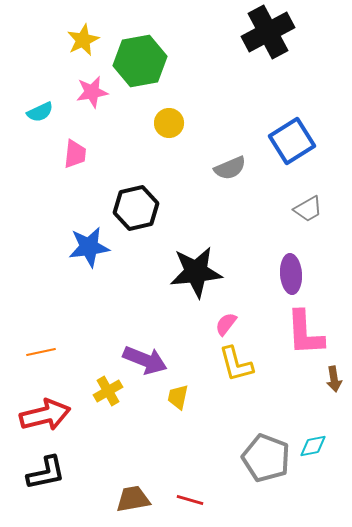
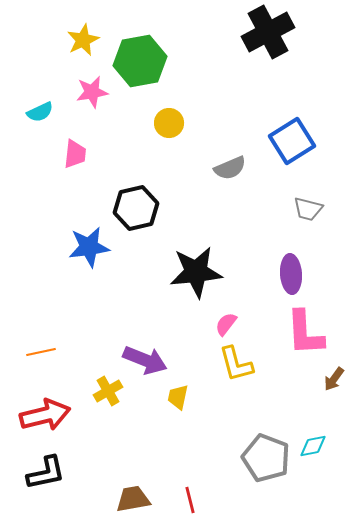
gray trapezoid: rotated 44 degrees clockwise
brown arrow: rotated 45 degrees clockwise
red line: rotated 60 degrees clockwise
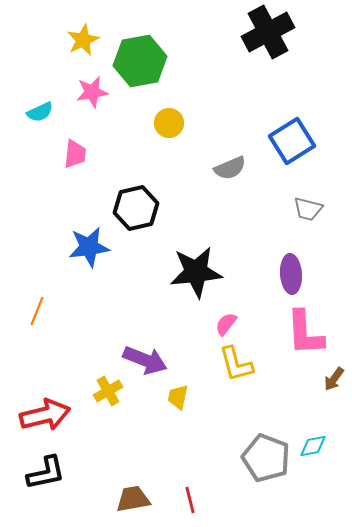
orange line: moved 4 px left, 41 px up; rotated 56 degrees counterclockwise
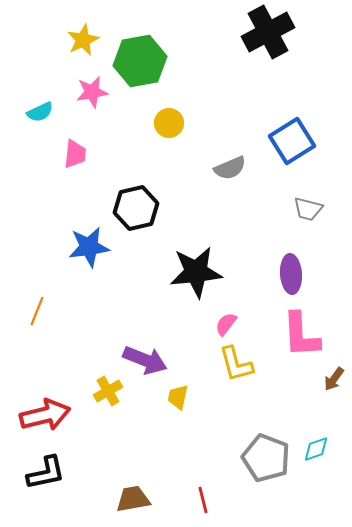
pink L-shape: moved 4 px left, 2 px down
cyan diamond: moved 3 px right, 3 px down; rotated 8 degrees counterclockwise
red line: moved 13 px right
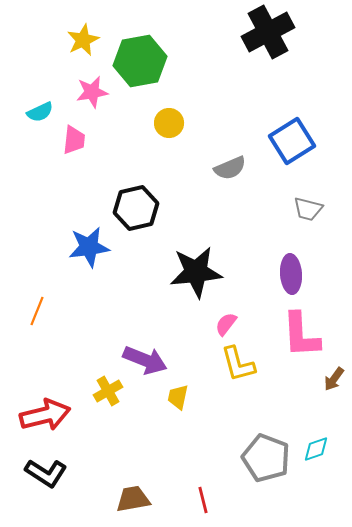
pink trapezoid: moved 1 px left, 14 px up
yellow L-shape: moved 2 px right
black L-shape: rotated 45 degrees clockwise
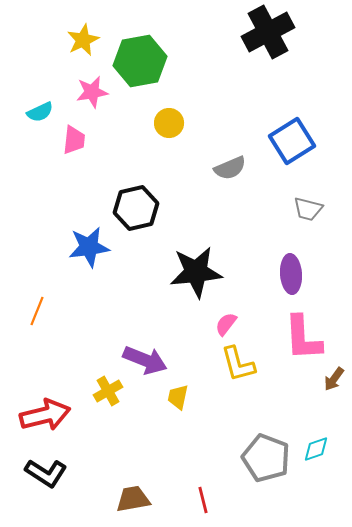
pink L-shape: moved 2 px right, 3 px down
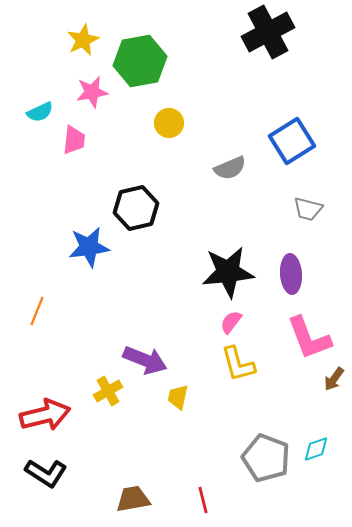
black star: moved 32 px right
pink semicircle: moved 5 px right, 2 px up
pink L-shape: moved 6 px right; rotated 18 degrees counterclockwise
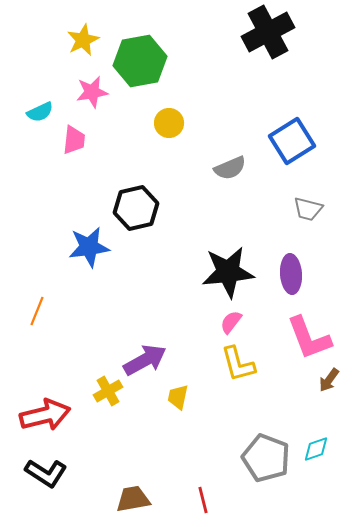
purple arrow: rotated 51 degrees counterclockwise
brown arrow: moved 5 px left, 1 px down
